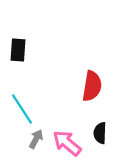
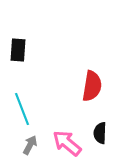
cyan line: rotated 12 degrees clockwise
gray arrow: moved 6 px left, 6 px down
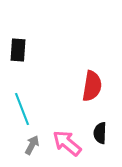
gray arrow: moved 2 px right
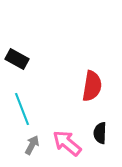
black rectangle: moved 1 px left, 9 px down; rotated 65 degrees counterclockwise
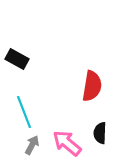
cyan line: moved 2 px right, 3 px down
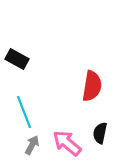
black semicircle: rotated 10 degrees clockwise
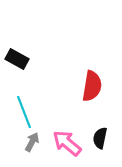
black semicircle: moved 5 px down
gray arrow: moved 3 px up
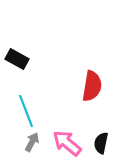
cyan line: moved 2 px right, 1 px up
black semicircle: moved 1 px right, 5 px down
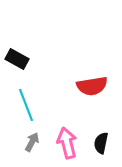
red semicircle: rotated 72 degrees clockwise
cyan line: moved 6 px up
pink arrow: rotated 36 degrees clockwise
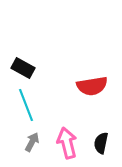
black rectangle: moved 6 px right, 9 px down
